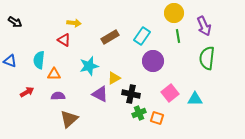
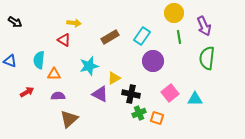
green line: moved 1 px right, 1 px down
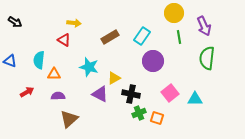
cyan star: moved 1 px down; rotated 30 degrees clockwise
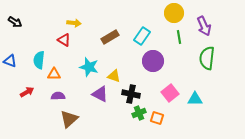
yellow triangle: moved 2 px up; rotated 48 degrees clockwise
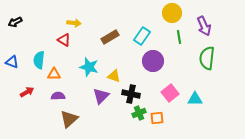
yellow circle: moved 2 px left
black arrow: rotated 120 degrees clockwise
blue triangle: moved 2 px right, 1 px down
purple triangle: moved 1 px right, 2 px down; rotated 48 degrees clockwise
orange square: rotated 24 degrees counterclockwise
